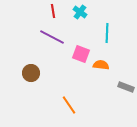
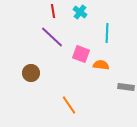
purple line: rotated 15 degrees clockwise
gray rectangle: rotated 14 degrees counterclockwise
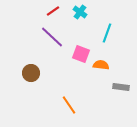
red line: rotated 64 degrees clockwise
cyan line: rotated 18 degrees clockwise
gray rectangle: moved 5 px left
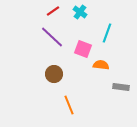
pink square: moved 2 px right, 5 px up
brown circle: moved 23 px right, 1 px down
orange line: rotated 12 degrees clockwise
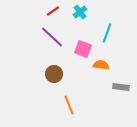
cyan cross: rotated 16 degrees clockwise
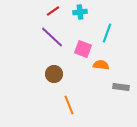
cyan cross: rotated 32 degrees clockwise
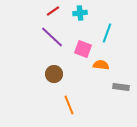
cyan cross: moved 1 px down
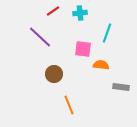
purple line: moved 12 px left
pink square: rotated 12 degrees counterclockwise
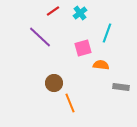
cyan cross: rotated 32 degrees counterclockwise
pink square: moved 1 px up; rotated 24 degrees counterclockwise
brown circle: moved 9 px down
orange line: moved 1 px right, 2 px up
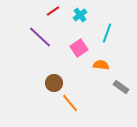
cyan cross: moved 2 px down
pink square: moved 4 px left; rotated 18 degrees counterclockwise
gray rectangle: rotated 28 degrees clockwise
orange line: rotated 18 degrees counterclockwise
